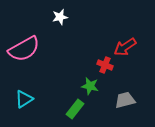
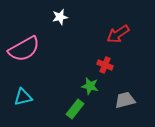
red arrow: moved 7 px left, 13 px up
cyan triangle: moved 1 px left, 2 px up; rotated 18 degrees clockwise
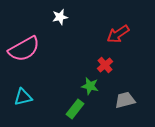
red cross: rotated 28 degrees clockwise
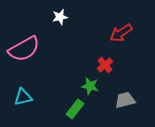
red arrow: moved 3 px right, 1 px up
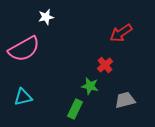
white star: moved 14 px left
green rectangle: rotated 12 degrees counterclockwise
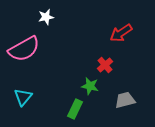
cyan triangle: rotated 36 degrees counterclockwise
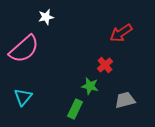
pink semicircle: rotated 12 degrees counterclockwise
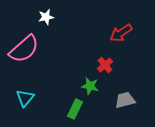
cyan triangle: moved 2 px right, 1 px down
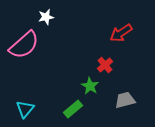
pink semicircle: moved 4 px up
green star: rotated 18 degrees clockwise
cyan triangle: moved 11 px down
green rectangle: moved 2 px left; rotated 24 degrees clockwise
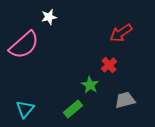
white star: moved 3 px right
red cross: moved 4 px right
green star: moved 1 px up
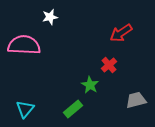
white star: moved 1 px right
pink semicircle: rotated 136 degrees counterclockwise
gray trapezoid: moved 11 px right
